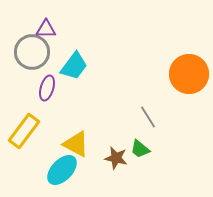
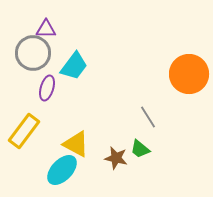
gray circle: moved 1 px right, 1 px down
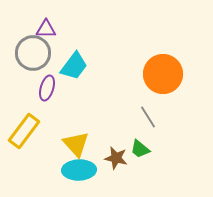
orange circle: moved 26 px left
yellow triangle: rotated 20 degrees clockwise
cyan ellipse: moved 17 px right; rotated 44 degrees clockwise
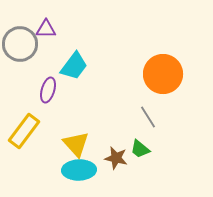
gray circle: moved 13 px left, 9 px up
purple ellipse: moved 1 px right, 2 px down
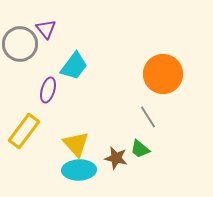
purple triangle: rotated 50 degrees clockwise
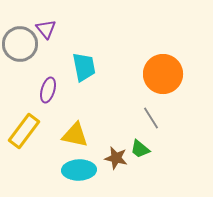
cyan trapezoid: moved 10 px right, 1 px down; rotated 48 degrees counterclockwise
gray line: moved 3 px right, 1 px down
yellow triangle: moved 1 px left, 9 px up; rotated 36 degrees counterclockwise
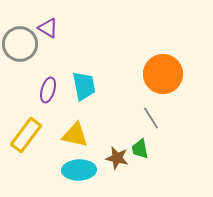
purple triangle: moved 2 px right, 1 px up; rotated 20 degrees counterclockwise
cyan trapezoid: moved 19 px down
yellow rectangle: moved 2 px right, 4 px down
green trapezoid: rotated 40 degrees clockwise
brown star: moved 1 px right
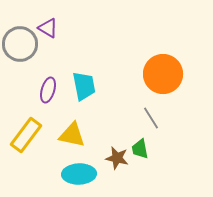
yellow triangle: moved 3 px left
cyan ellipse: moved 4 px down
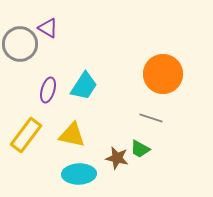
cyan trapezoid: rotated 44 degrees clockwise
gray line: rotated 40 degrees counterclockwise
green trapezoid: rotated 50 degrees counterclockwise
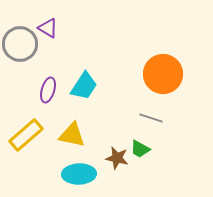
yellow rectangle: rotated 12 degrees clockwise
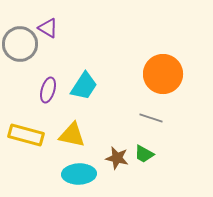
yellow rectangle: rotated 56 degrees clockwise
green trapezoid: moved 4 px right, 5 px down
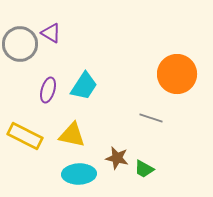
purple triangle: moved 3 px right, 5 px down
orange circle: moved 14 px right
yellow rectangle: moved 1 px left, 1 px down; rotated 12 degrees clockwise
green trapezoid: moved 15 px down
